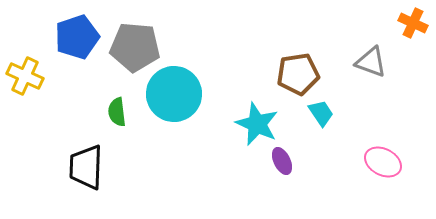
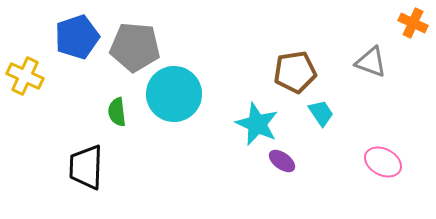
brown pentagon: moved 3 px left, 2 px up
purple ellipse: rotated 28 degrees counterclockwise
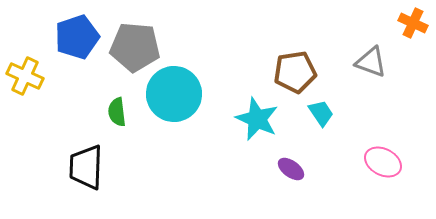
cyan star: moved 5 px up
purple ellipse: moved 9 px right, 8 px down
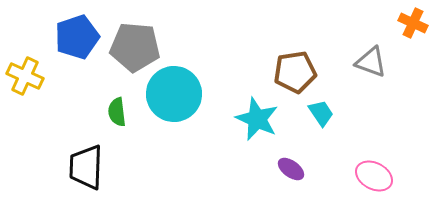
pink ellipse: moved 9 px left, 14 px down
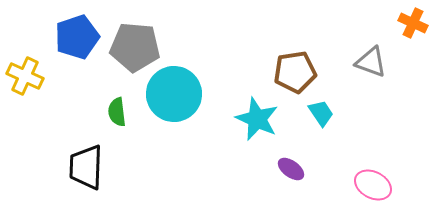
pink ellipse: moved 1 px left, 9 px down
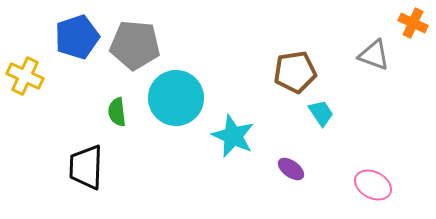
gray pentagon: moved 2 px up
gray triangle: moved 3 px right, 7 px up
cyan circle: moved 2 px right, 4 px down
cyan star: moved 24 px left, 17 px down
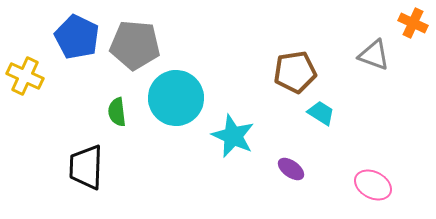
blue pentagon: rotated 27 degrees counterclockwise
cyan trapezoid: rotated 24 degrees counterclockwise
